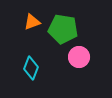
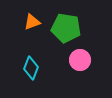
green pentagon: moved 3 px right, 1 px up
pink circle: moved 1 px right, 3 px down
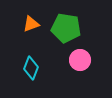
orange triangle: moved 1 px left, 2 px down
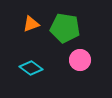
green pentagon: moved 1 px left
cyan diamond: rotated 75 degrees counterclockwise
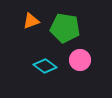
orange triangle: moved 3 px up
cyan diamond: moved 14 px right, 2 px up
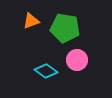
pink circle: moved 3 px left
cyan diamond: moved 1 px right, 5 px down
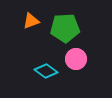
green pentagon: rotated 12 degrees counterclockwise
pink circle: moved 1 px left, 1 px up
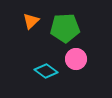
orange triangle: rotated 24 degrees counterclockwise
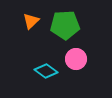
green pentagon: moved 3 px up
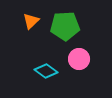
green pentagon: moved 1 px down
pink circle: moved 3 px right
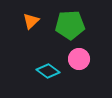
green pentagon: moved 5 px right, 1 px up
cyan diamond: moved 2 px right
